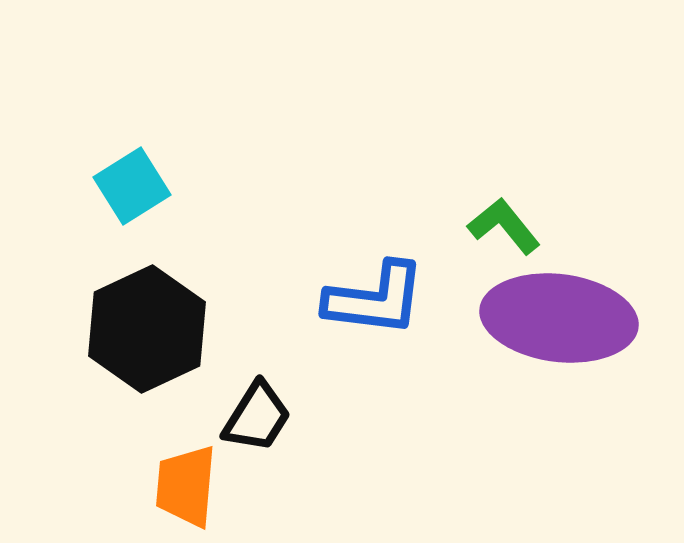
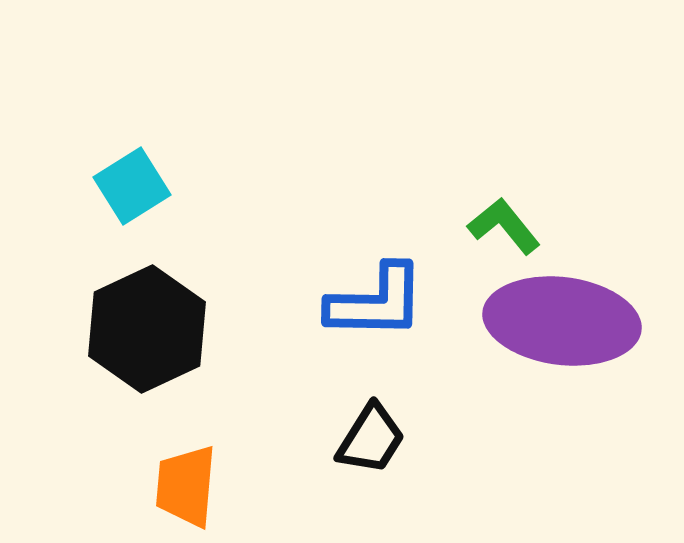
blue L-shape: moved 1 px right, 3 px down; rotated 6 degrees counterclockwise
purple ellipse: moved 3 px right, 3 px down
black trapezoid: moved 114 px right, 22 px down
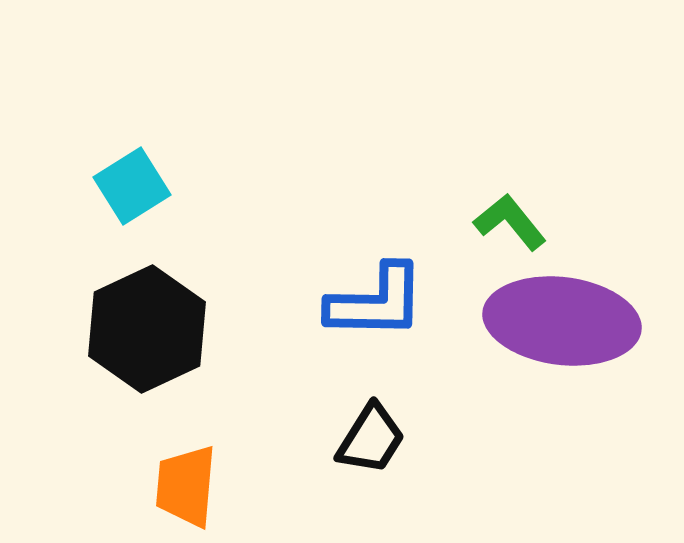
green L-shape: moved 6 px right, 4 px up
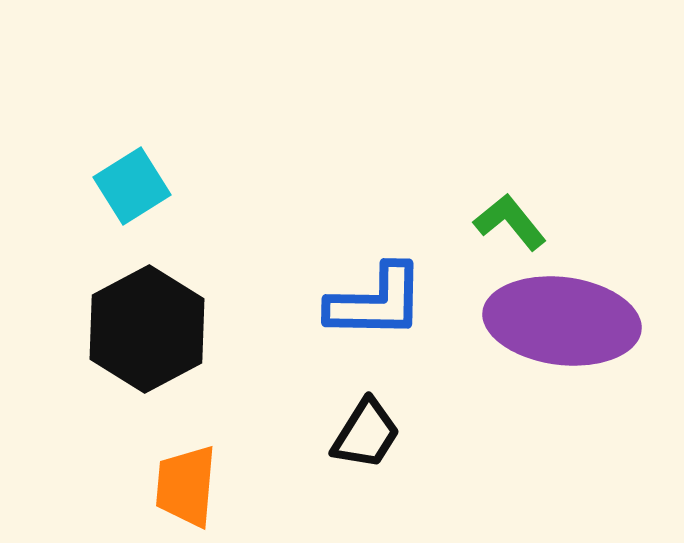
black hexagon: rotated 3 degrees counterclockwise
black trapezoid: moved 5 px left, 5 px up
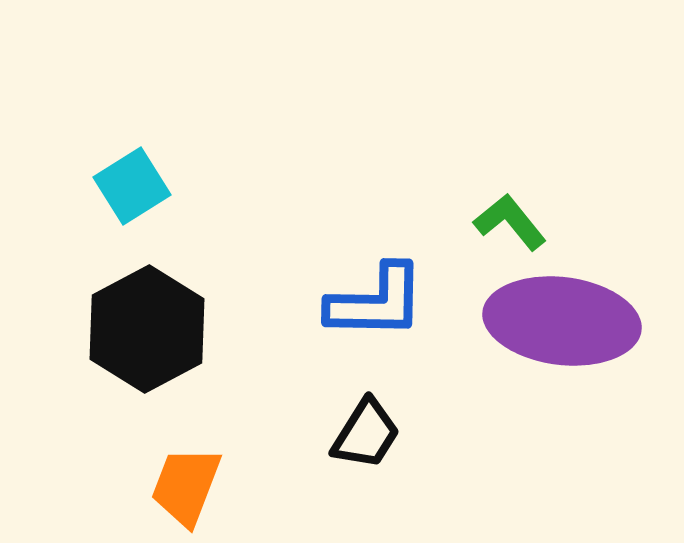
orange trapezoid: rotated 16 degrees clockwise
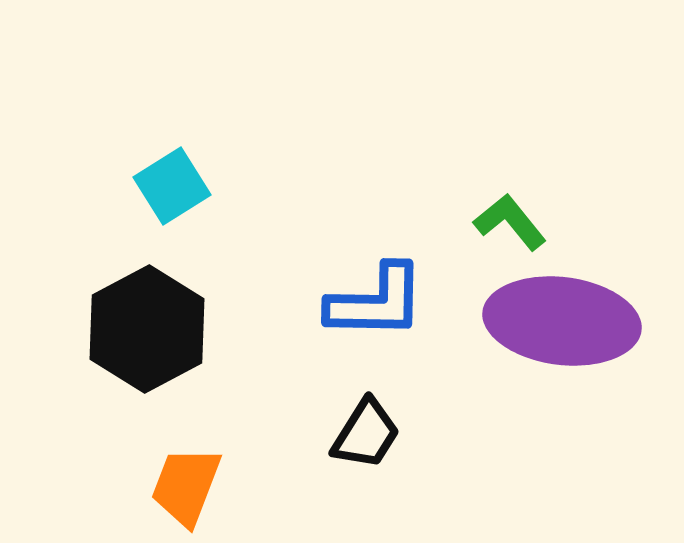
cyan square: moved 40 px right
